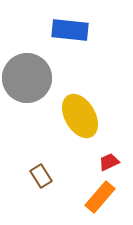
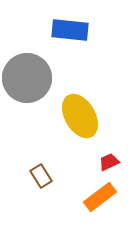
orange rectangle: rotated 12 degrees clockwise
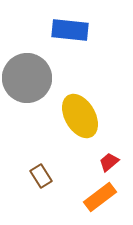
red trapezoid: rotated 15 degrees counterclockwise
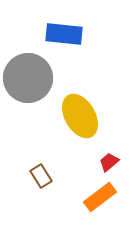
blue rectangle: moved 6 px left, 4 px down
gray circle: moved 1 px right
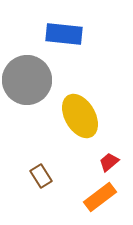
gray circle: moved 1 px left, 2 px down
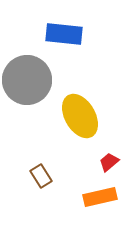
orange rectangle: rotated 24 degrees clockwise
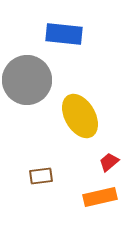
brown rectangle: rotated 65 degrees counterclockwise
